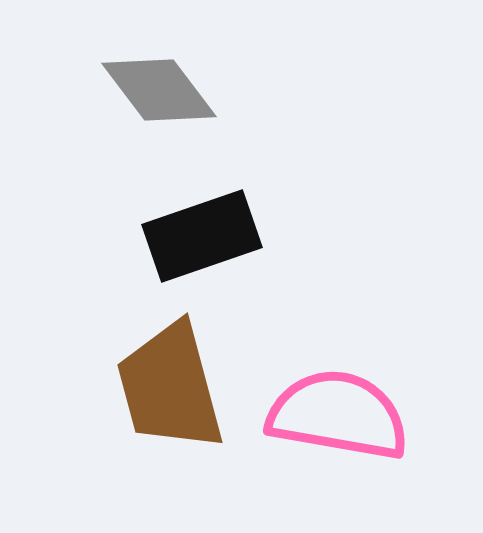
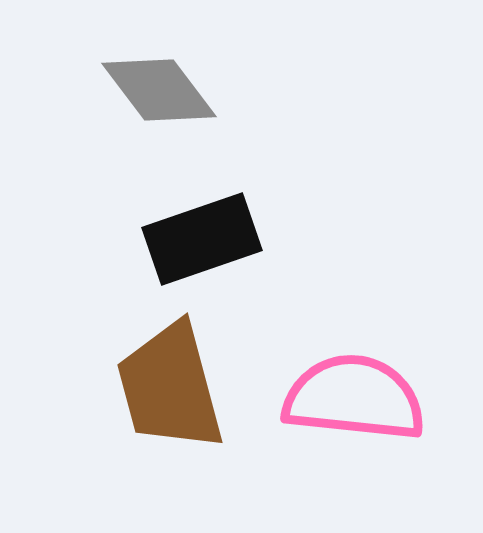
black rectangle: moved 3 px down
pink semicircle: moved 16 px right, 17 px up; rotated 4 degrees counterclockwise
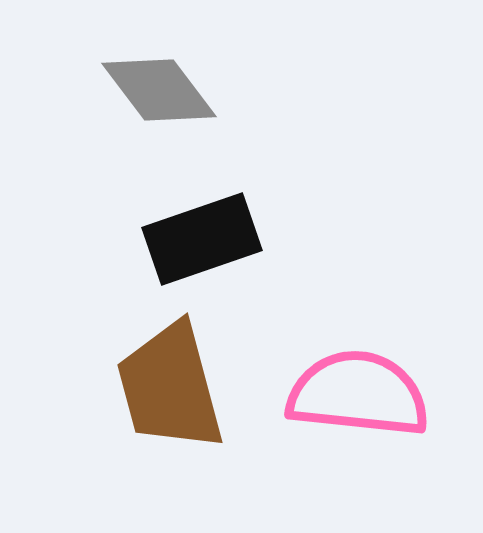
pink semicircle: moved 4 px right, 4 px up
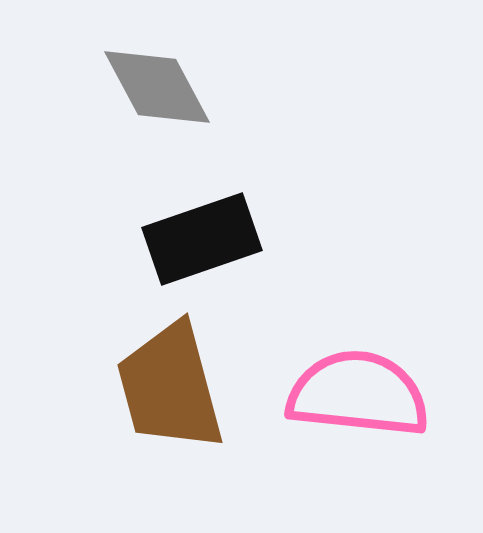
gray diamond: moved 2 px left, 3 px up; rotated 9 degrees clockwise
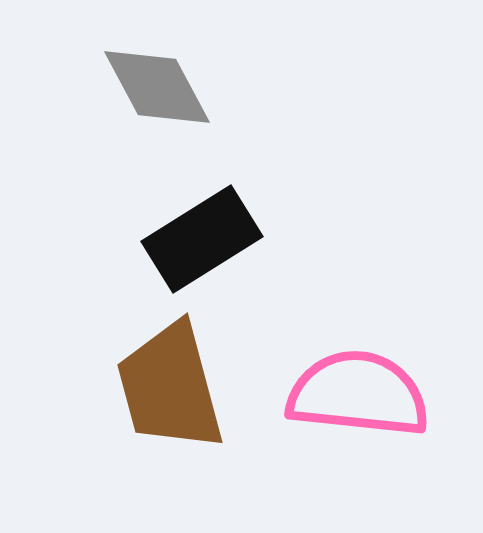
black rectangle: rotated 13 degrees counterclockwise
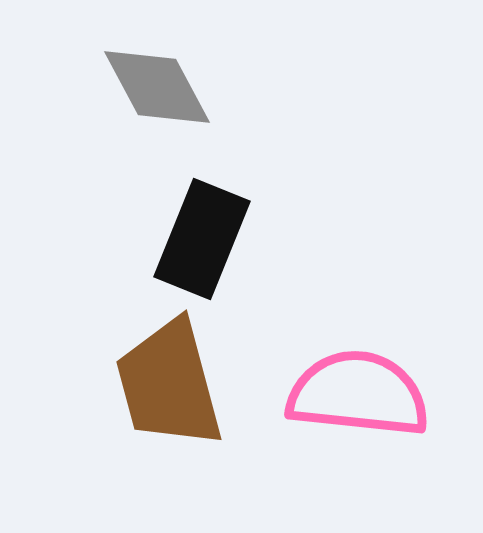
black rectangle: rotated 36 degrees counterclockwise
brown trapezoid: moved 1 px left, 3 px up
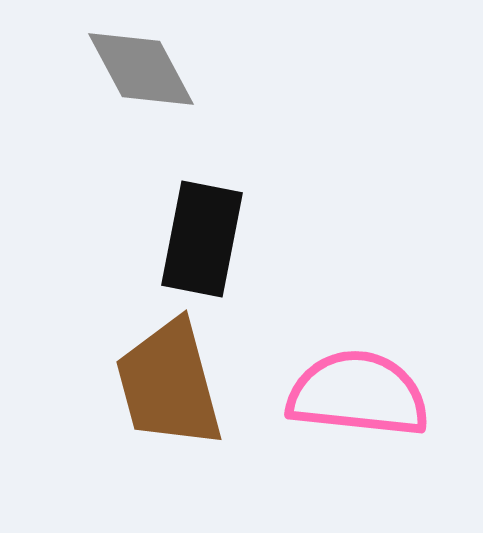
gray diamond: moved 16 px left, 18 px up
black rectangle: rotated 11 degrees counterclockwise
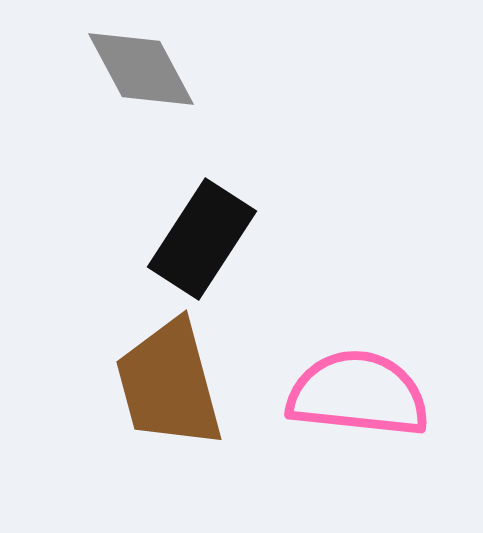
black rectangle: rotated 22 degrees clockwise
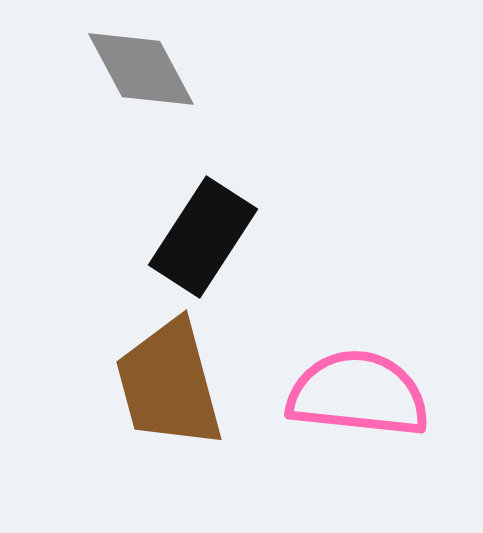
black rectangle: moved 1 px right, 2 px up
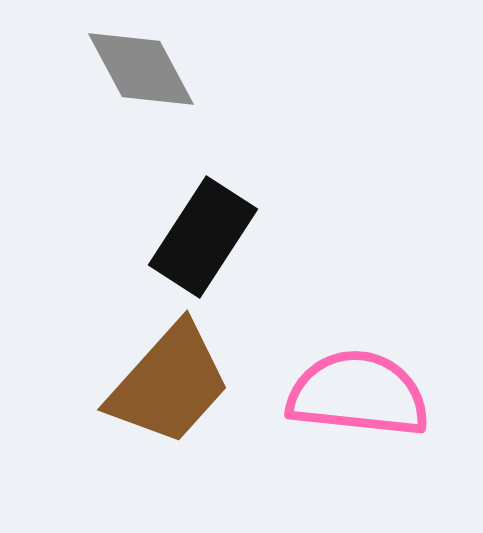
brown trapezoid: rotated 123 degrees counterclockwise
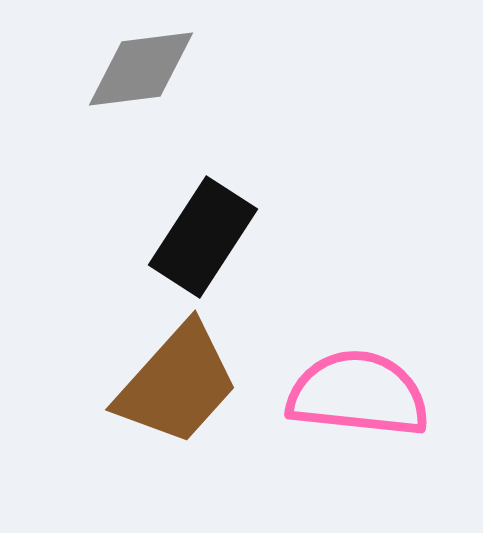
gray diamond: rotated 69 degrees counterclockwise
brown trapezoid: moved 8 px right
